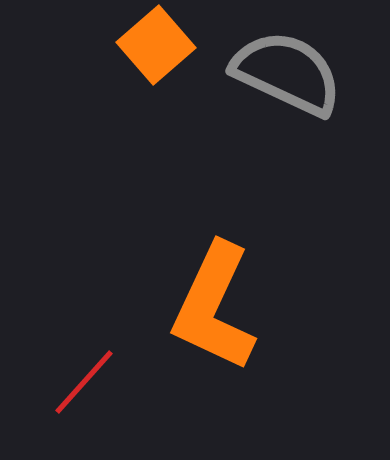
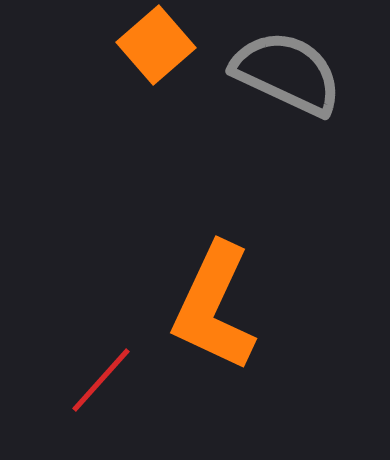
red line: moved 17 px right, 2 px up
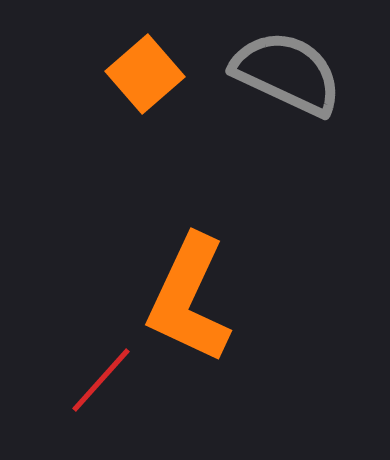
orange square: moved 11 px left, 29 px down
orange L-shape: moved 25 px left, 8 px up
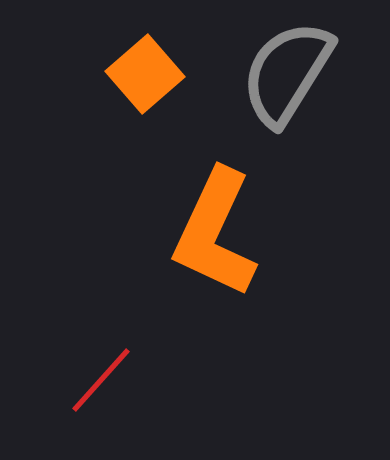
gray semicircle: rotated 83 degrees counterclockwise
orange L-shape: moved 26 px right, 66 px up
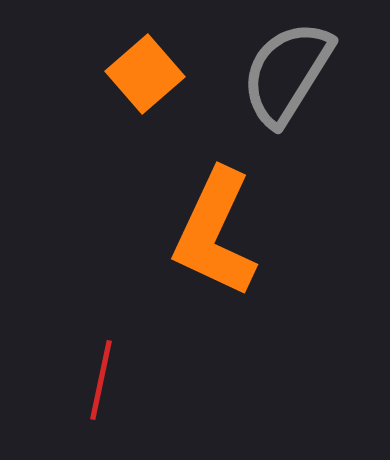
red line: rotated 30 degrees counterclockwise
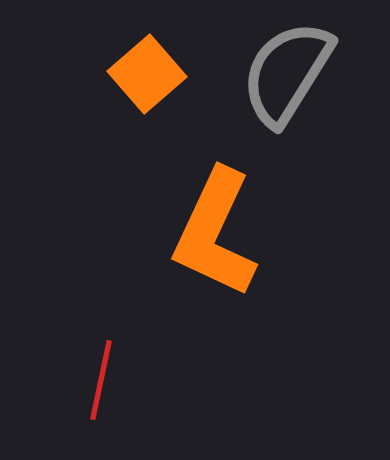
orange square: moved 2 px right
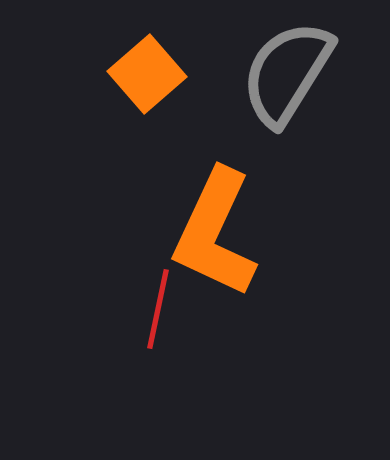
red line: moved 57 px right, 71 px up
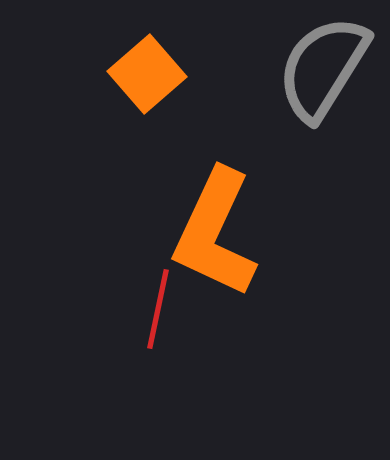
gray semicircle: moved 36 px right, 5 px up
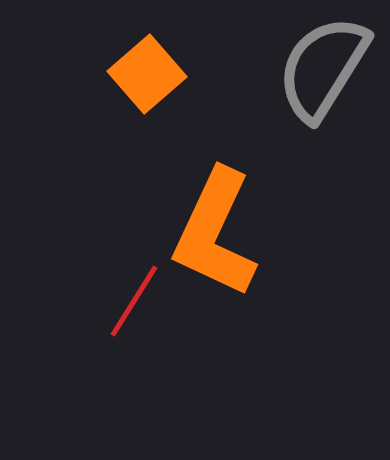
red line: moved 24 px left, 8 px up; rotated 20 degrees clockwise
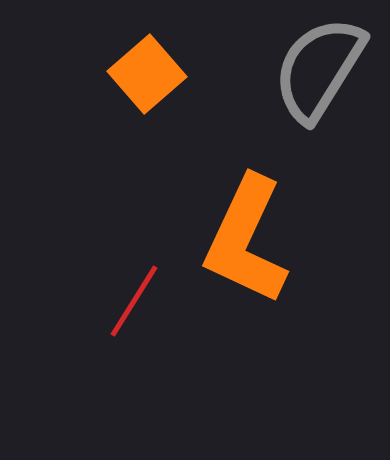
gray semicircle: moved 4 px left, 1 px down
orange L-shape: moved 31 px right, 7 px down
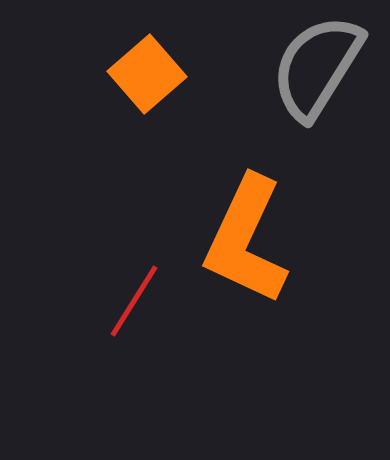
gray semicircle: moved 2 px left, 2 px up
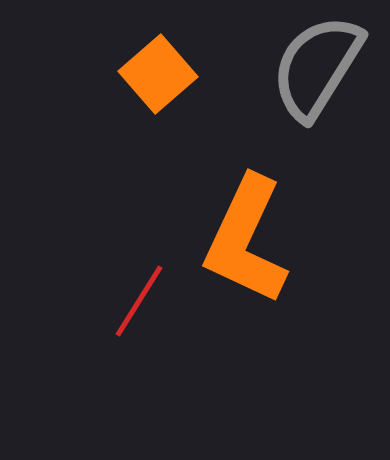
orange square: moved 11 px right
red line: moved 5 px right
